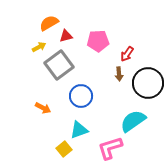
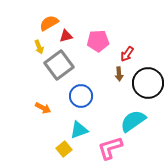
yellow arrow: rotated 96 degrees clockwise
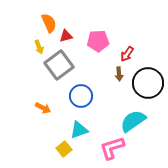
orange semicircle: rotated 96 degrees clockwise
pink L-shape: moved 2 px right
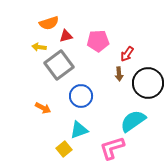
orange semicircle: rotated 96 degrees clockwise
yellow arrow: rotated 120 degrees clockwise
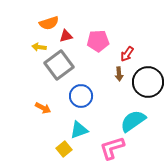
black circle: moved 1 px up
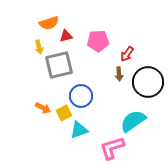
yellow arrow: rotated 112 degrees counterclockwise
gray square: rotated 24 degrees clockwise
yellow square: moved 36 px up; rotated 14 degrees clockwise
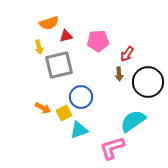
blue circle: moved 1 px down
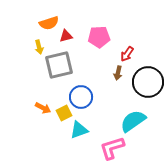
pink pentagon: moved 1 px right, 4 px up
brown arrow: moved 1 px left, 1 px up; rotated 16 degrees clockwise
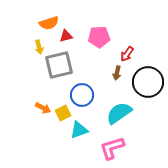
brown arrow: moved 1 px left
blue circle: moved 1 px right, 2 px up
yellow square: moved 1 px left
cyan semicircle: moved 14 px left, 8 px up
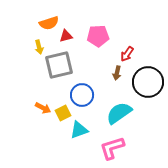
pink pentagon: moved 1 px left, 1 px up
